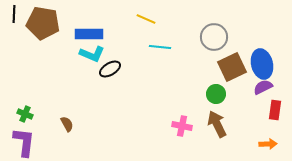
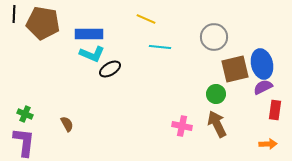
brown square: moved 3 px right, 2 px down; rotated 12 degrees clockwise
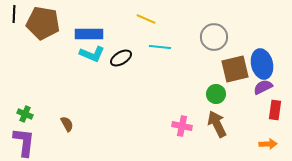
black ellipse: moved 11 px right, 11 px up
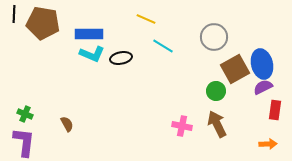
cyan line: moved 3 px right, 1 px up; rotated 25 degrees clockwise
black ellipse: rotated 20 degrees clockwise
brown square: rotated 16 degrees counterclockwise
green circle: moved 3 px up
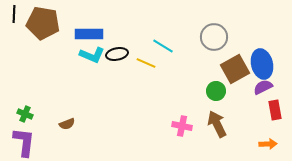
yellow line: moved 44 px down
cyan L-shape: moved 1 px down
black ellipse: moved 4 px left, 4 px up
red rectangle: rotated 18 degrees counterclockwise
brown semicircle: rotated 98 degrees clockwise
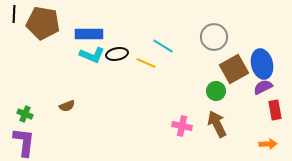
brown square: moved 1 px left
brown semicircle: moved 18 px up
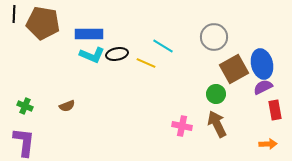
green circle: moved 3 px down
green cross: moved 8 px up
